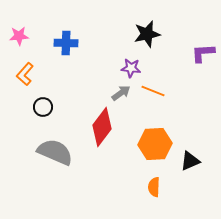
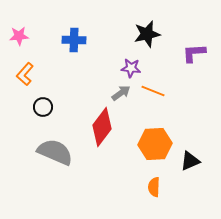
blue cross: moved 8 px right, 3 px up
purple L-shape: moved 9 px left
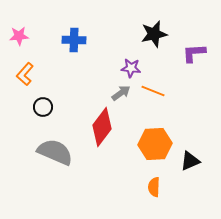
black star: moved 7 px right
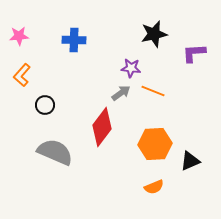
orange L-shape: moved 3 px left, 1 px down
black circle: moved 2 px right, 2 px up
orange semicircle: rotated 114 degrees counterclockwise
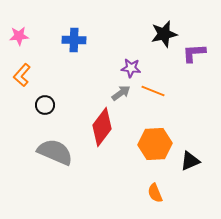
black star: moved 10 px right
orange semicircle: moved 1 px right, 6 px down; rotated 90 degrees clockwise
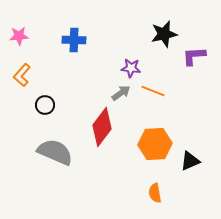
purple L-shape: moved 3 px down
orange semicircle: rotated 12 degrees clockwise
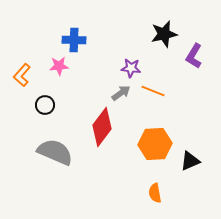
pink star: moved 40 px right, 30 px down
purple L-shape: rotated 55 degrees counterclockwise
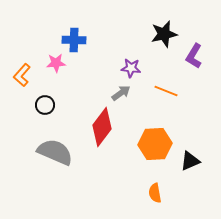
pink star: moved 3 px left, 3 px up
orange line: moved 13 px right
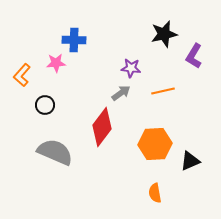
orange line: moved 3 px left; rotated 35 degrees counterclockwise
